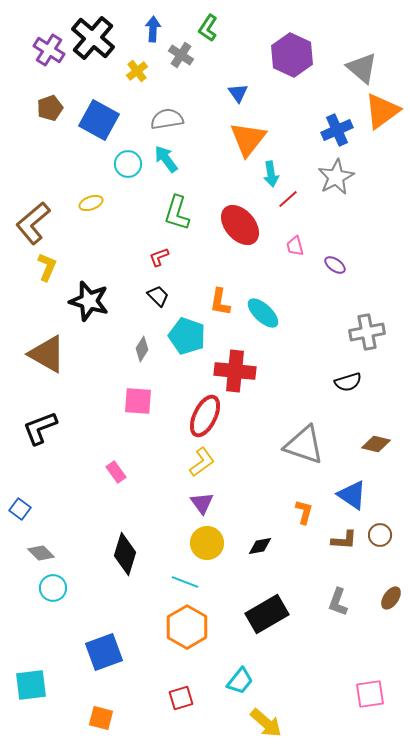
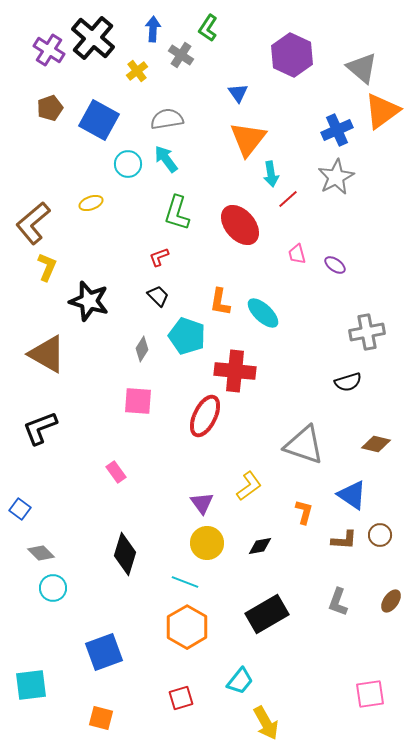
pink trapezoid at (295, 246): moved 2 px right, 8 px down
yellow L-shape at (202, 462): moved 47 px right, 24 px down
brown ellipse at (391, 598): moved 3 px down
yellow arrow at (266, 723): rotated 20 degrees clockwise
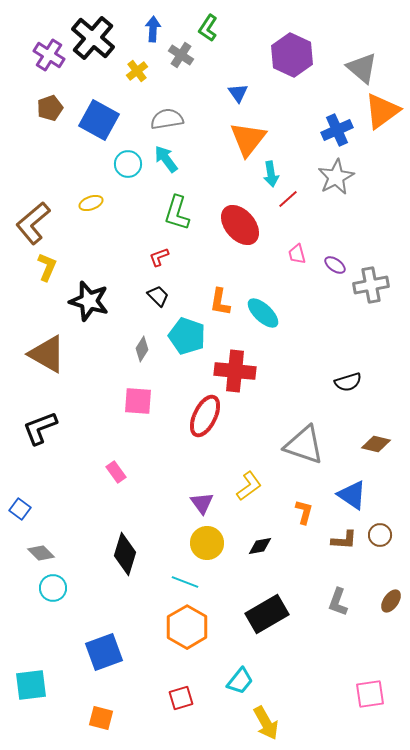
purple cross at (49, 50): moved 5 px down
gray cross at (367, 332): moved 4 px right, 47 px up
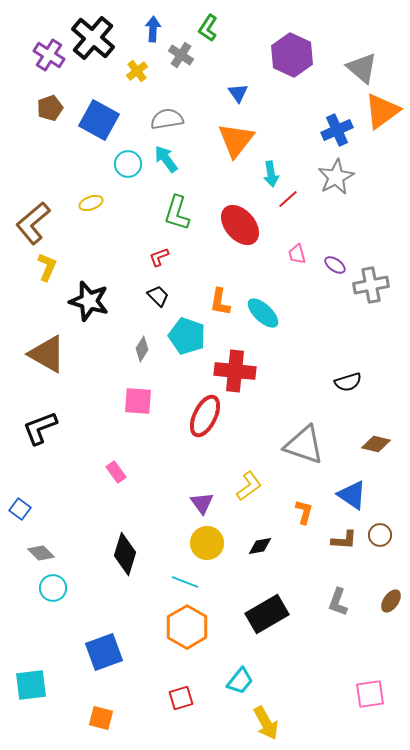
orange triangle at (248, 139): moved 12 px left, 1 px down
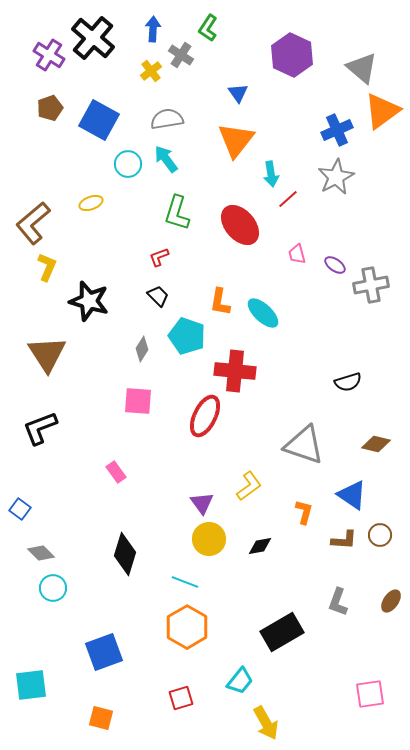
yellow cross at (137, 71): moved 14 px right
brown triangle at (47, 354): rotated 27 degrees clockwise
yellow circle at (207, 543): moved 2 px right, 4 px up
black rectangle at (267, 614): moved 15 px right, 18 px down
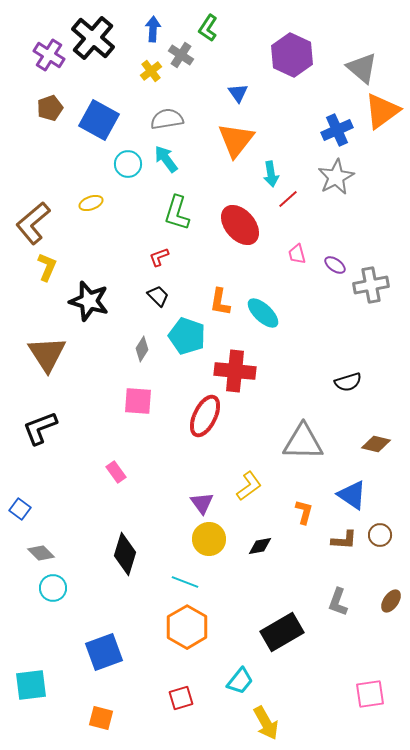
gray triangle at (304, 445): moved 1 px left, 3 px up; rotated 18 degrees counterclockwise
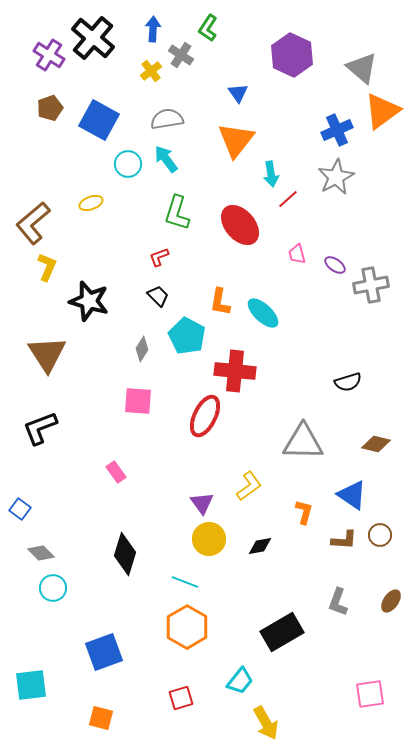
cyan pentagon at (187, 336): rotated 9 degrees clockwise
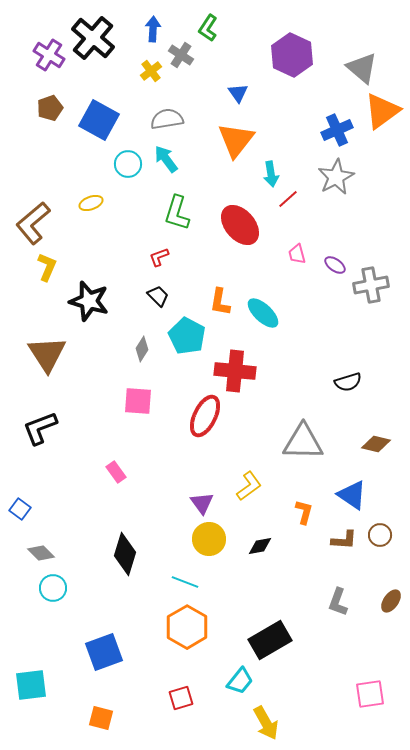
black rectangle at (282, 632): moved 12 px left, 8 px down
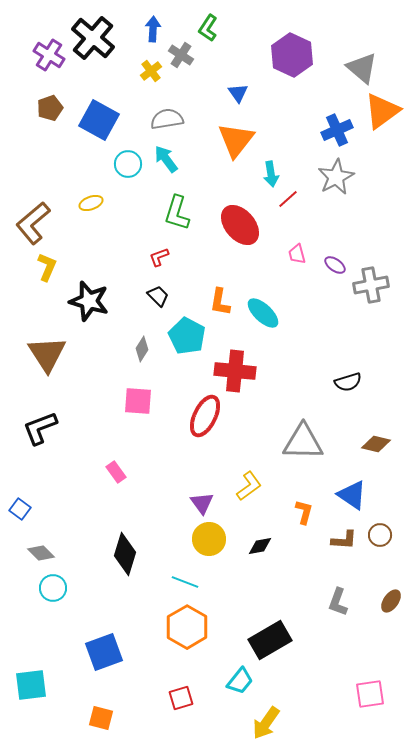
yellow arrow at (266, 723): rotated 64 degrees clockwise
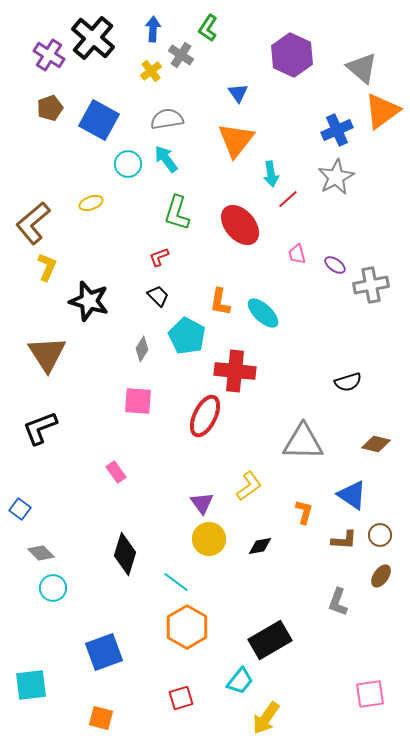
cyan line at (185, 582): moved 9 px left; rotated 16 degrees clockwise
brown ellipse at (391, 601): moved 10 px left, 25 px up
yellow arrow at (266, 723): moved 5 px up
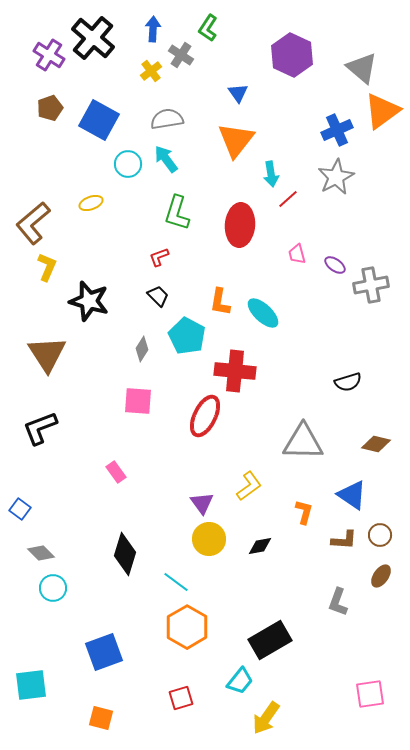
red ellipse at (240, 225): rotated 45 degrees clockwise
